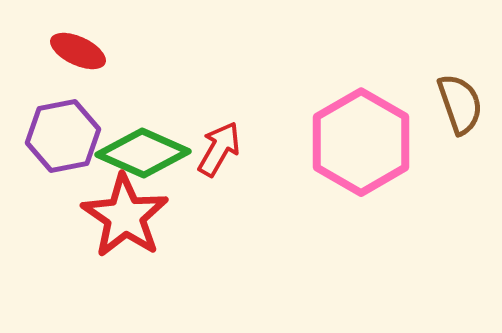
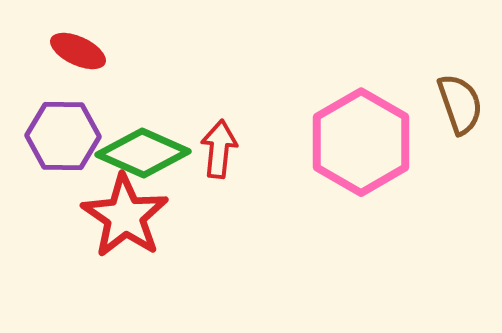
purple hexagon: rotated 12 degrees clockwise
red arrow: rotated 24 degrees counterclockwise
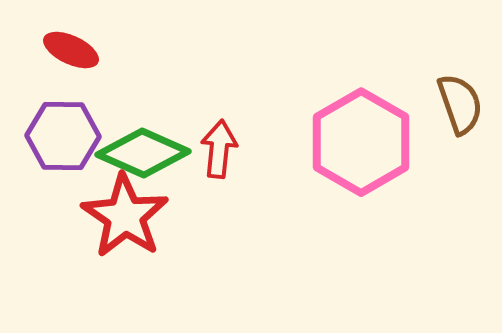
red ellipse: moved 7 px left, 1 px up
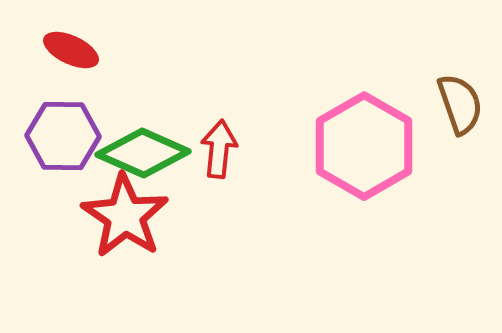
pink hexagon: moved 3 px right, 4 px down
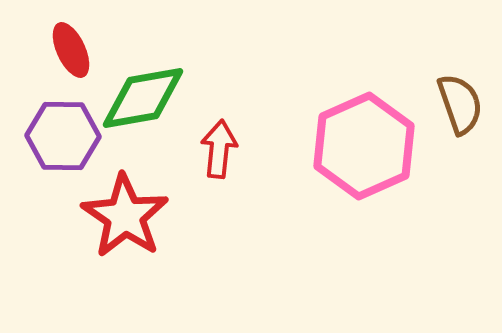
red ellipse: rotated 40 degrees clockwise
pink hexagon: rotated 6 degrees clockwise
green diamond: moved 55 px up; rotated 34 degrees counterclockwise
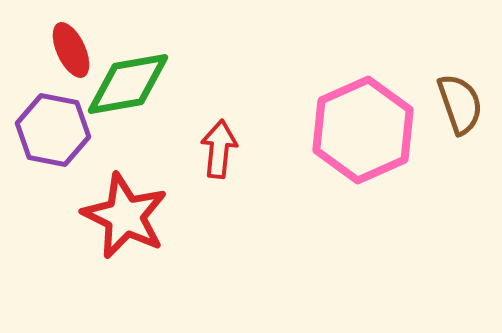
green diamond: moved 15 px left, 14 px up
purple hexagon: moved 10 px left, 6 px up; rotated 10 degrees clockwise
pink hexagon: moved 1 px left, 16 px up
red star: rotated 8 degrees counterclockwise
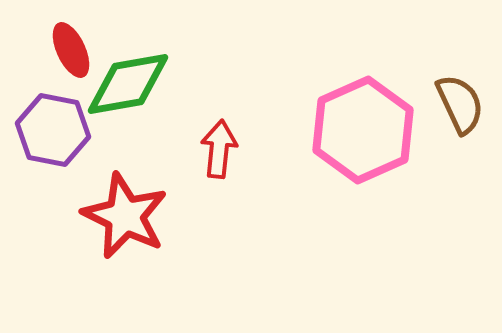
brown semicircle: rotated 6 degrees counterclockwise
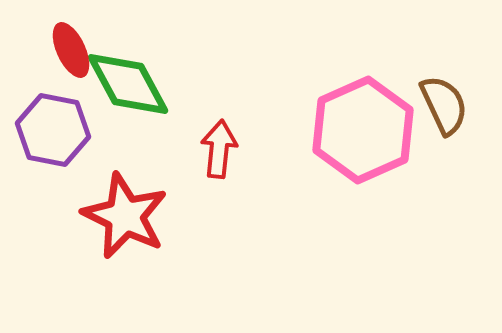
green diamond: rotated 72 degrees clockwise
brown semicircle: moved 16 px left, 1 px down
